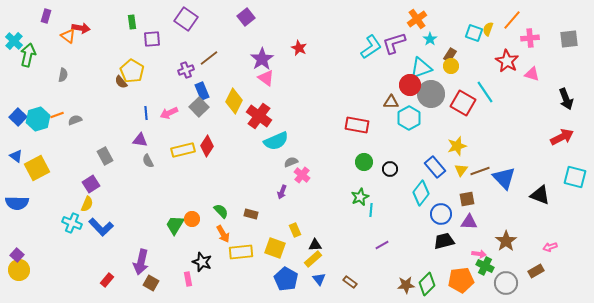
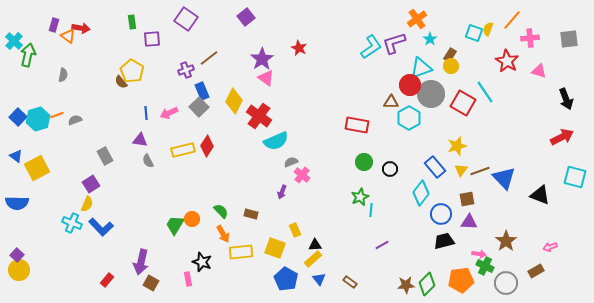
purple rectangle at (46, 16): moved 8 px right, 9 px down
pink triangle at (532, 74): moved 7 px right, 3 px up
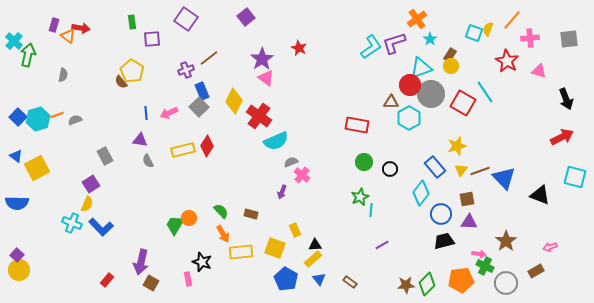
orange circle at (192, 219): moved 3 px left, 1 px up
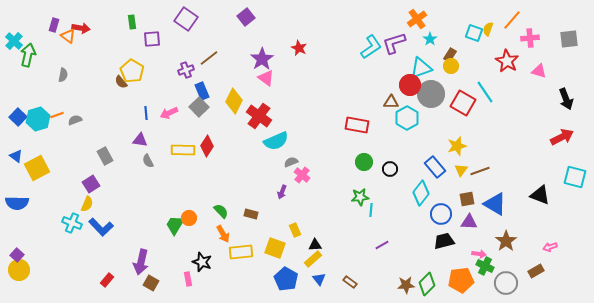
cyan hexagon at (409, 118): moved 2 px left
yellow rectangle at (183, 150): rotated 15 degrees clockwise
blue triangle at (504, 178): moved 9 px left, 26 px down; rotated 15 degrees counterclockwise
green star at (360, 197): rotated 18 degrees clockwise
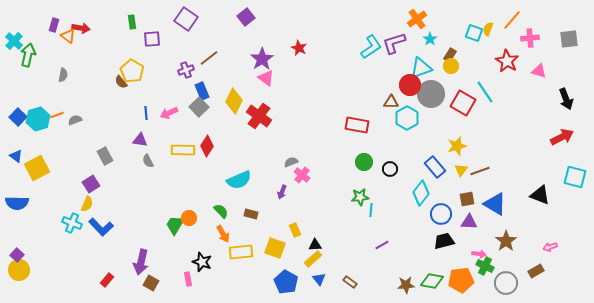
cyan semicircle at (276, 141): moved 37 px left, 39 px down
blue pentagon at (286, 279): moved 3 px down
green diamond at (427, 284): moved 5 px right, 3 px up; rotated 55 degrees clockwise
